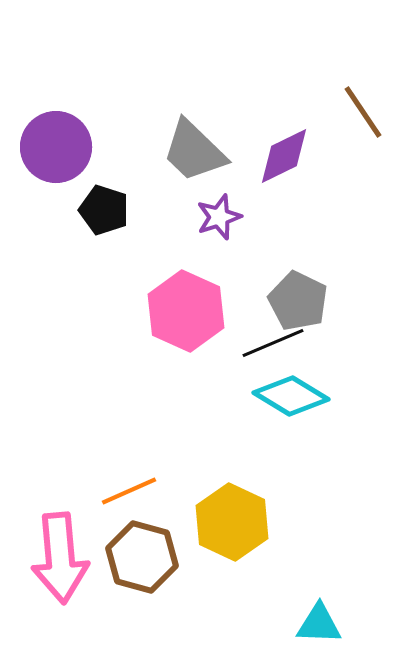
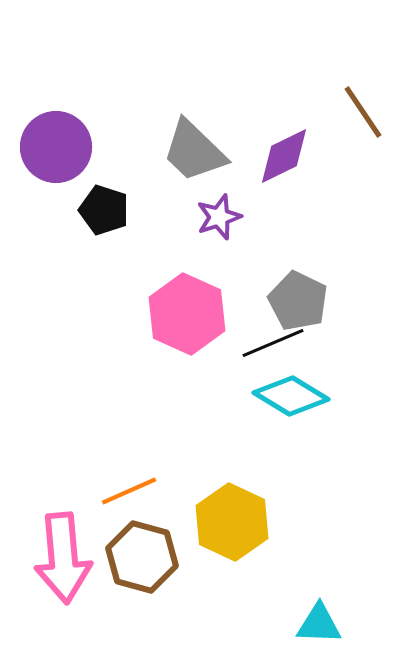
pink hexagon: moved 1 px right, 3 px down
pink arrow: moved 3 px right
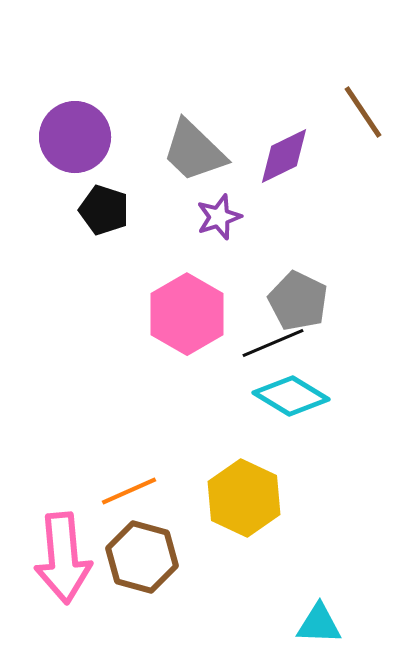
purple circle: moved 19 px right, 10 px up
pink hexagon: rotated 6 degrees clockwise
yellow hexagon: moved 12 px right, 24 px up
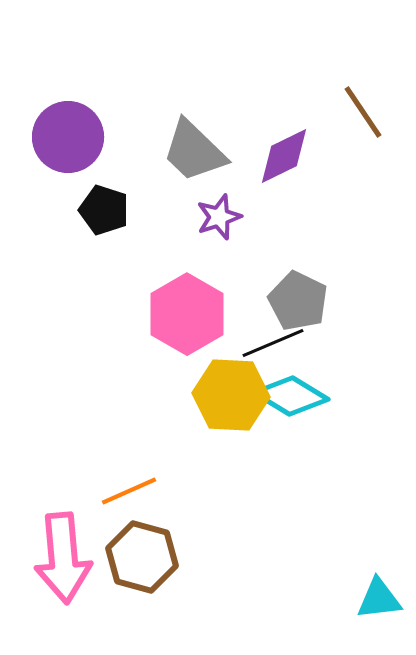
purple circle: moved 7 px left
yellow hexagon: moved 13 px left, 103 px up; rotated 22 degrees counterclockwise
cyan triangle: moved 60 px right, 25 px up; rotated 9 degrees counterclockwise
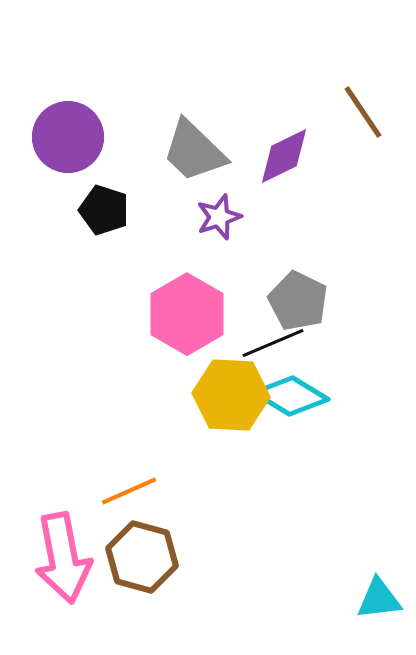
pink arrow: rotated 6 degrees counterclockwise
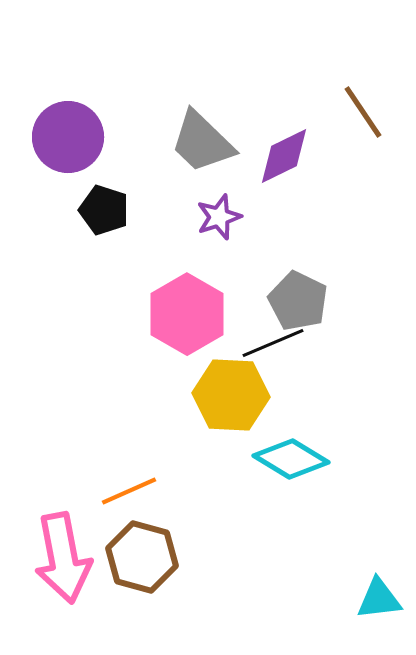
gray trapezoid: moved 8 px right, 9 px up
cyan diamond: moved 63 px down
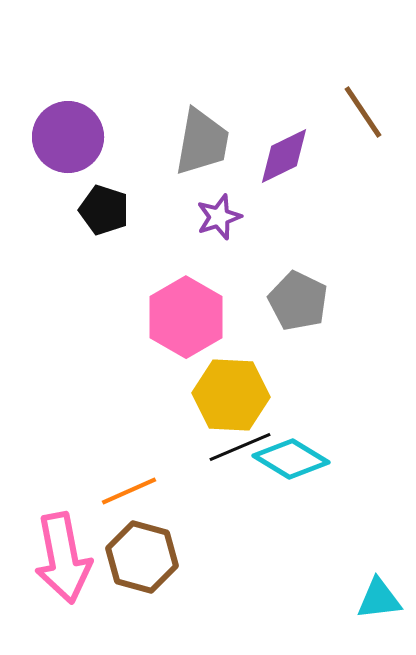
gray trapezoid: rotated 124 degrees counterclockwise
pink hexagon: moved 1 px left, 3 px down
black line: moved 33 px left, 104 px down
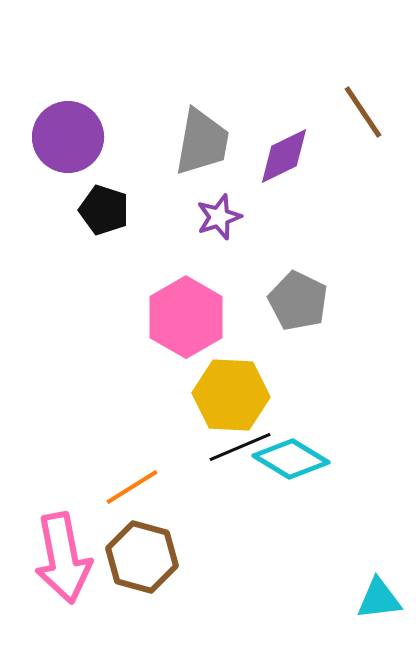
orange line: moved 3 px right, 4 px up; rotated 8 degrees counterclockwise
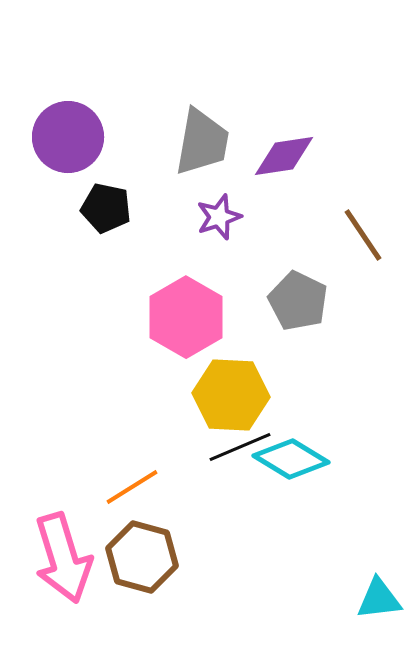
brown line: moved 123 px down
purple diamond: rotated 18 degrees clockwise
black pentagon: moved 2 px right, 2 px up; rotated 6 degrees counterclockwise
pink arrow: rotated 6 degrees counterclockwise
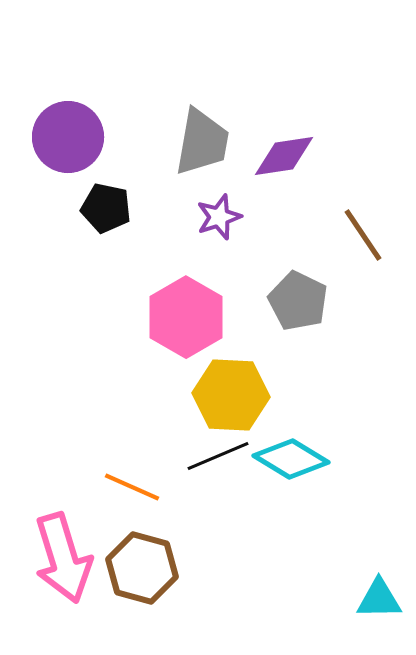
black line: moved 22 px left, 9 px down
orange line: rotated 56 degrees clockwise
brown hexagon: moved 11 px down
cyan triangle: rotated 6 degrees clockwise
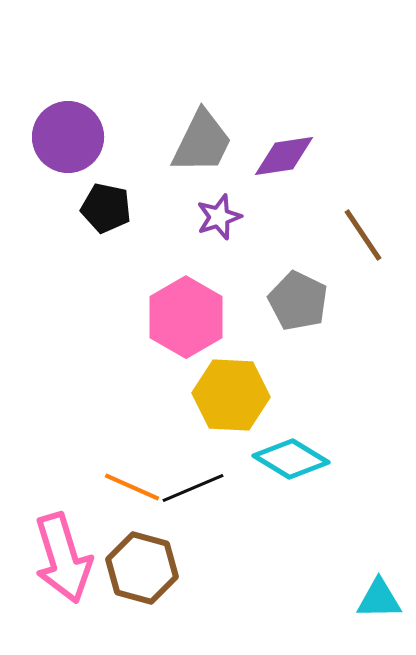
gray trapezoid: rotated 16 degrees clockwise
black line: moved 25 px left, 32 px down
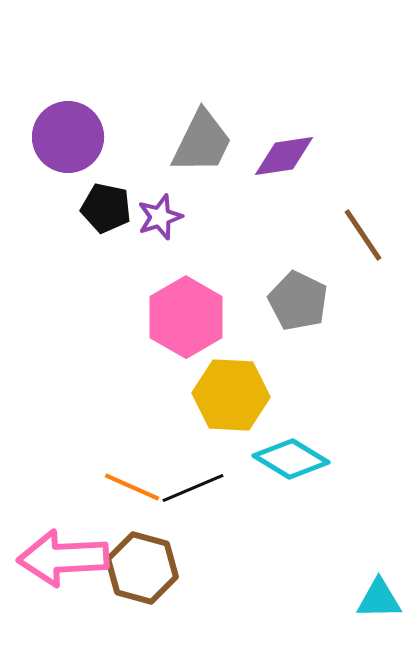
purple star: moved 59 px left
pink arrow: rotated 104 degrees clockwise
